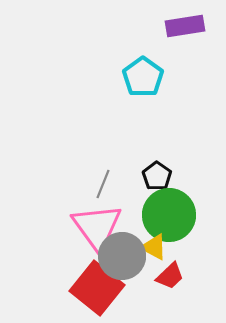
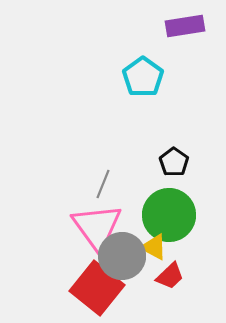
black pentagon: moved 17 px right, 14 px up
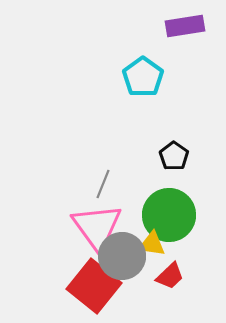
black pentagon: moved 6 px up
yellow triangle: moved 2 px left, 3 px up; rotated 20 degrees counterclockwise
red square: moved 3 px left, 2 px up
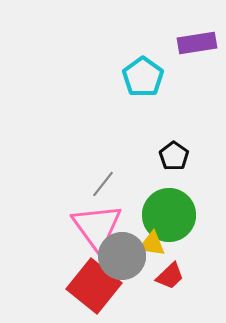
purple rectangle: moved 12 px right, 17 px down
gray line: rotated 16 degrees clockwise
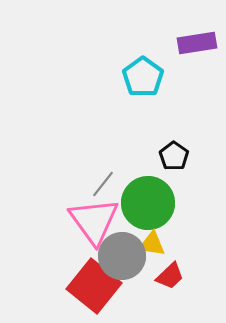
green circle: moved 21 px left, 12 px up
pink triangle: moved 3 px left, 6 px up
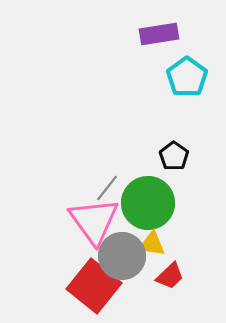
purple rectangle: moved 38 px left, 9 px up
cyan pentagon: moved 44 px right
gray line: moved 4 px right, 4 px down
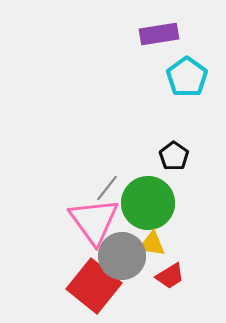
red trapezoid: rotated 12 degrees clockwise
